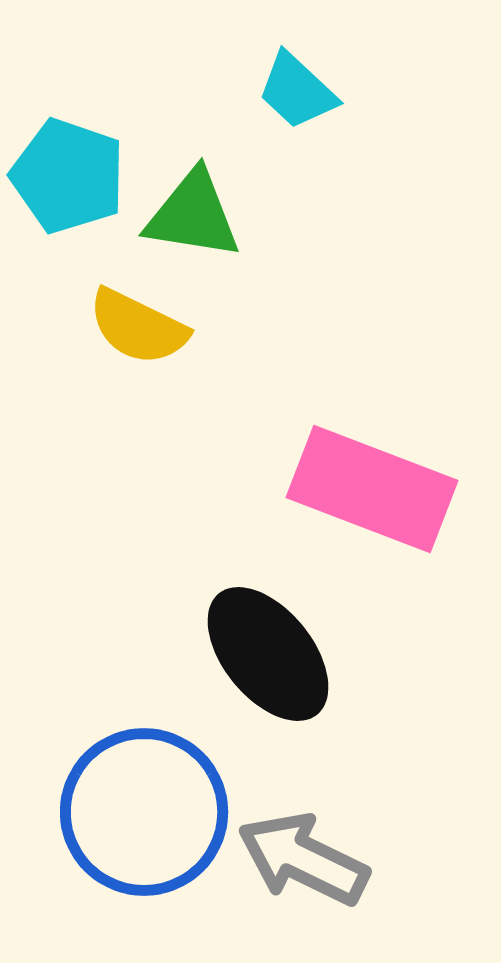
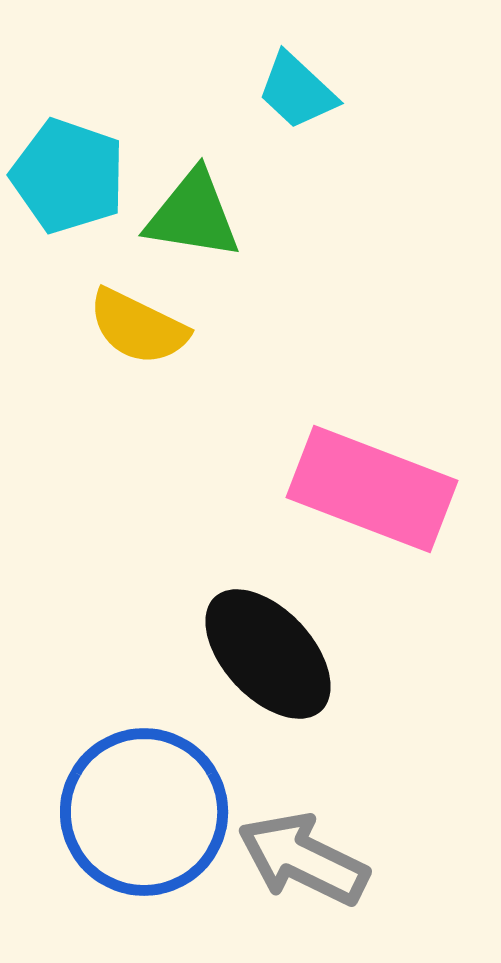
black ellipse: rotated 4 degrees counterclockwise
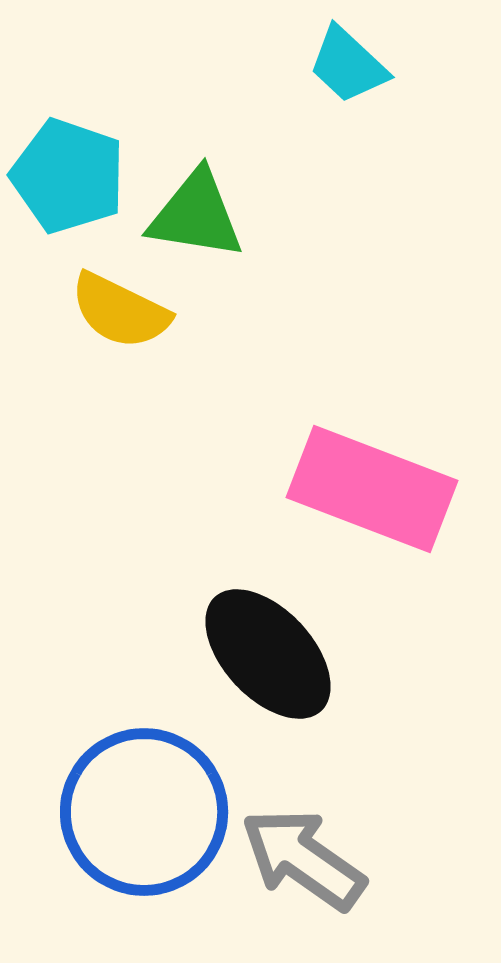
cyan trapezoid: moved 51 px right, 26 px up
green triangle: moved 3 px right
yellow semicircle: moved 18 px left, 16 px up
gray arrow: rotated 9 degrees clockwise
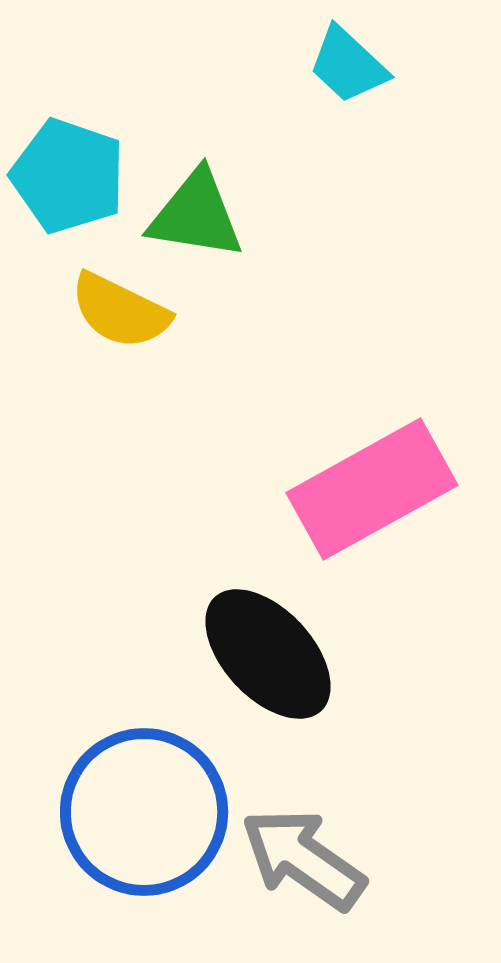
pink rectangle: rotated 50 degrees counterclockwise
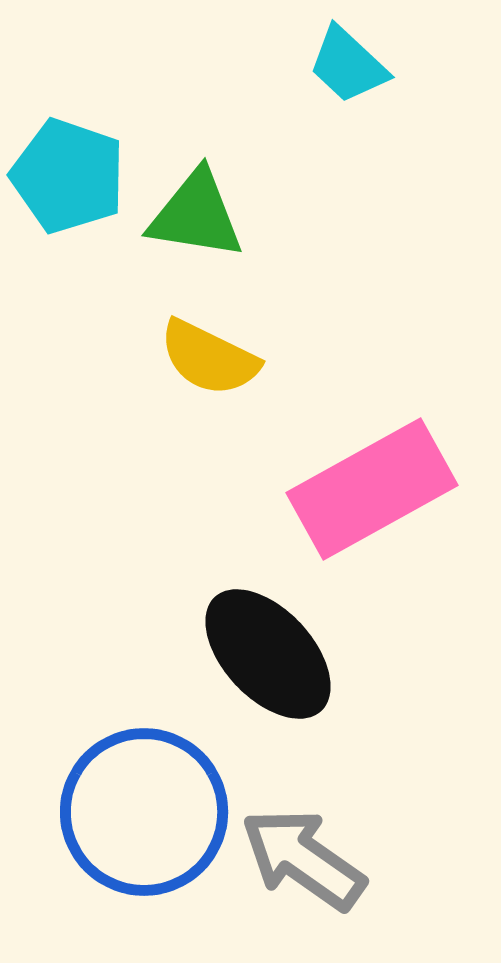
yellow semicircle: moved 89 px right, 47 px down
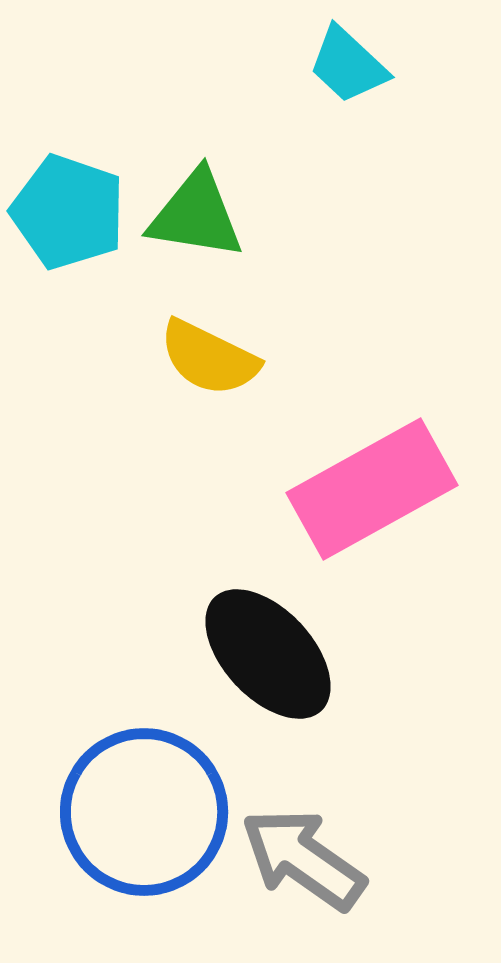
cyan pentagon: moved 36 px down
